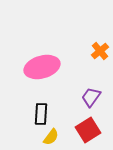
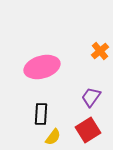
yellow semicircle: moved 2 px right
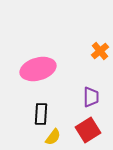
pink ellipse: moved 4 px left, 2 px down
purple trapezoid: rotated 145 degrees clockwise
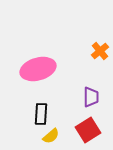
yellow semicircle: moved 2 px left, 1 px up; rotated 12 degrees clockwise
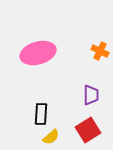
orange cross: rotated 24 degrees counterclockwise
pink ellipse: moved 16 px up
purple trapezoid: moved 2 px up
yellow semicircle: moved 1 px down
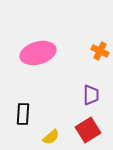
black rectangle: moved 18 px left
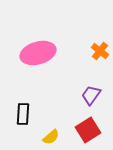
orange cross: rotated 12 degrees clockwise
purple trapezoid: rotated 145 degrees counterclockwise
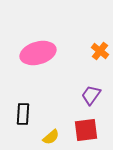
red square: moved 2 px left; rotated 25 degrees clockwise
